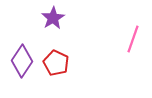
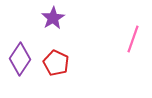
purple diamond: moved 2 px left, 2 px up
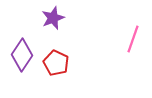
purple star: rotated 10 degrees clockwise
purple diamond: moved 2 px right, 4 px up
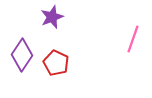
purple star: moved 1 px left, 1 px up
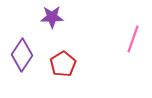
purple star: rotated 20 degrees clockwise
red pentagon: moved 7 px right, 1 px down; rotated 15 degrees clockwise
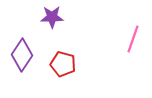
red pentagon: rotated 25 degrees counterclockwise
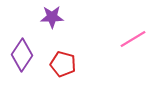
pink line: rotated 40 degrees clockwise
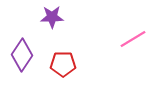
red pentagon: rotated 15 degrees counterclockwise
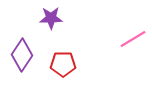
purple star: moved 1 px left, 1 px down
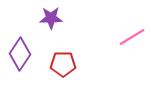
pink line: moved 1 px left, 2 px up
purple diamond: moved 2 px left, 1 px up
